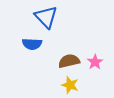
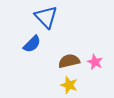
blue semicircle: rotated 48 degrees counterclockwise
pink star: rotated 14 degrees counterclockwise
yellow star: moved 1 px left
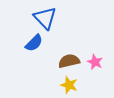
blue triangle: moved 1 px left, 1 px down
blue semicircle: moved 2 px right, 1 px up
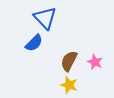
brown semicircle: rotated 50 degrees counterclockwise
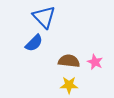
blue triangle: moved 1 px left, 1 px up
brown semicircle: rotated 70 degrees clockwise
yellow star: rotated 18 degrees counterclockwise
